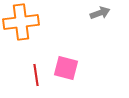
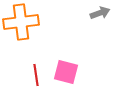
pink square: moved 4 px down
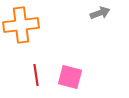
orange cross: moved 3 px down
pink square: moved 4 px right, 5 px down
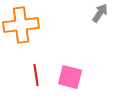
gray arrow: rotated 36 degrees counterclockwise
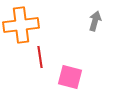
gray arrow: moved 5 px left, 8 px down; rotated 18 degrees counterclockwise
red line: moved 4 px right, 18 px up
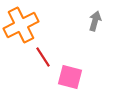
orange cross: rotated 20 degrees counterclockwise
red line: moved 3 px right; rotated 25 degrees counterclockwise
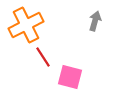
orange cross: moved 5 px right
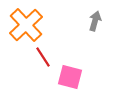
orange cross: rotated 16 degrees counterclockwise
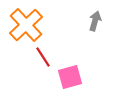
pink square: rotated 30 degrees counterclockwise
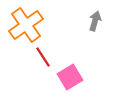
orange cross: rotated 8 degrees clockwise
pink square: rotated 15 degrees counterclockwise
